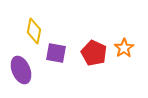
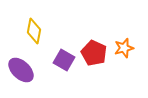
orange star: rotated 18 degrees clockwise
purple square: moved 8 px right, 7 px down; rotated 20 degrees clockwise
purple ellipse: rotated 24 degrees counterclockwise
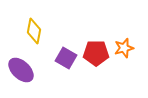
red pentagon: moved 2 px right; rotated 25 degrees counterclockwise
purple square: moved 2 px right, 2 px up
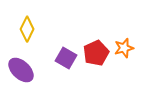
yellow diamond: moved 7 px left, 2 px up; rotated 15 degrees clockwise
red pentagon: rotated 25 degrees counterclockwise
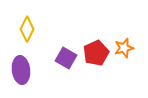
purple ellipse: rotated 40 degrees clockwise
